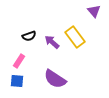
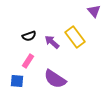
pink rectangle: moved 9 px right
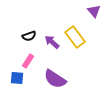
blue square: moved 3 px up
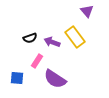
purple triangle: moved 7 px left
black semicircle: moved 1 px right, 2 px down
purple arrow: rotated 21 degrees counterclockwise
pink rectangle: moved 9 px right
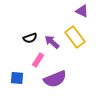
purple triangle: moved 5 px left; rotated 24 degrees counterclockwise
purple arrow: rotated 21 degrees clockwise
pink rectangle: moved 1 px right, 1 px up
purple semicircle: rotated 55 degrees counterclockwise
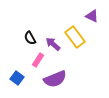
purple triangle: moved 10 px right, 5 px down
black semicircle: rotated 80 degrees clockwise
purple arrow: moved 1 px right, 2 px down
blue square: rotated 32 degrees clockwise
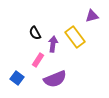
purple triangle: rotated 40 degrees counterclockwise
black semicircle: moved 5 px right, 5 px up
purple arrow: rotated 56 degrees clockwise
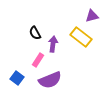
yellow rectangle: moved 6 px right; rotated 15 degrees counterclockwise
purple semicircle: moved 5 px left, 1 px down
